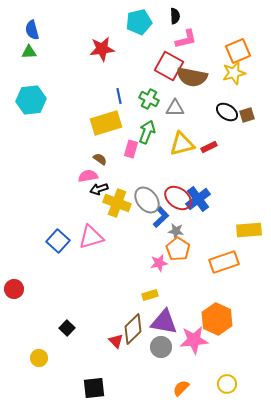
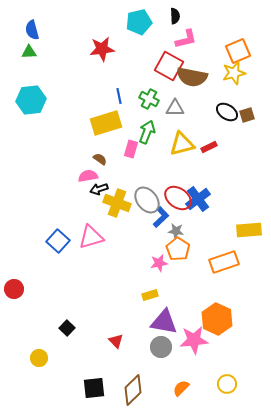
brown diamond at (133, 329): moved 61 px down
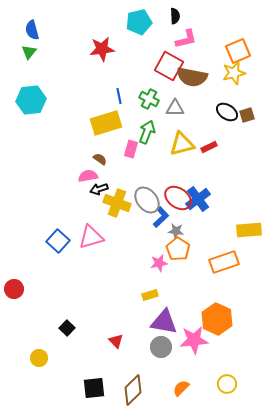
green triangle at (29, 52): rotated 49 degrees counterclockwise
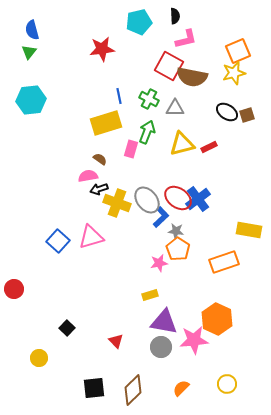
yellow rectangle at (249, 230): rotated 15 degrees clockwise
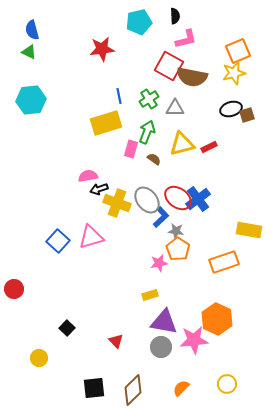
green triangle at (29, 52): rotated 42 degrees counterclockwise
green cross at (149, 99): rotated 30 degrees clockwise
black ellipse at (227, 112): moved 4 px right, 3 px up; rotated 50 degrees counterclockwise
brown semicircle at (100, 159): moved 54 px right
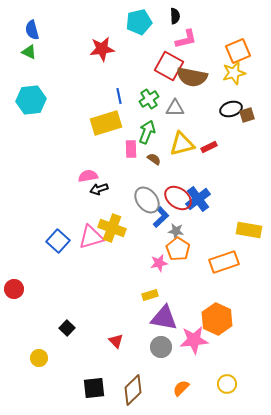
pink rectangle at (131, 149): rotated 18 degrees counterclockwise
yellow cross at (117, 203): moved 5 px left, 25 px down
purple triangle at (164, 322): moved 4 px up
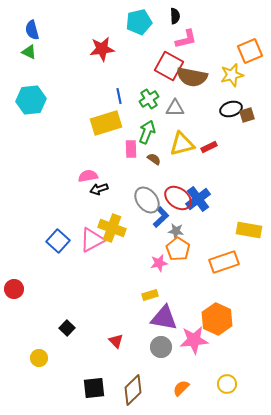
orange square at (238, 51): moved 12 px right
yellow star at (234, 73): moved 2 px left, 2 px down
pink triangle at (91, 237): moved 1 px right, 3 px down; rotated 12 degrees counterclockwise
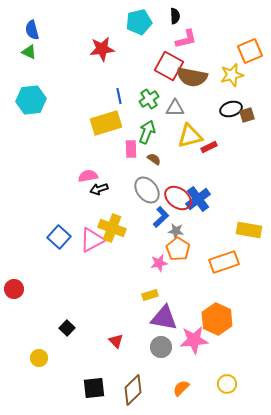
yellow triangle at (182, 144): moved 8 px right, 8 px up
gray ellipse at (147, 200): moved 10 px up
blue square at (58, 241): moved 1 px right, 4 px up
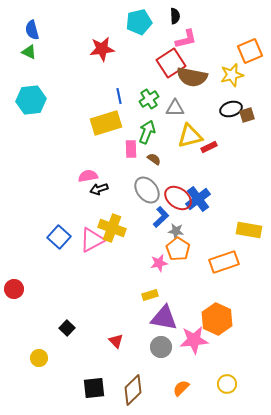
red square at (169, 66): moved 2 px right, 3 px up; rotated 28 degrees clockwise
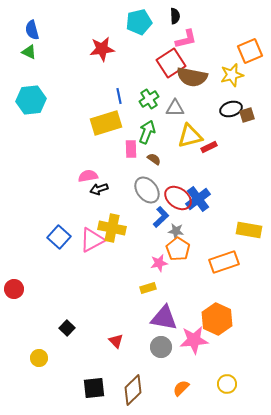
yellow cross at (112, 228): rotated 8 degrees counterclockwise
yellow rectangle at (150, 295): moved 2 px left, 7 px up
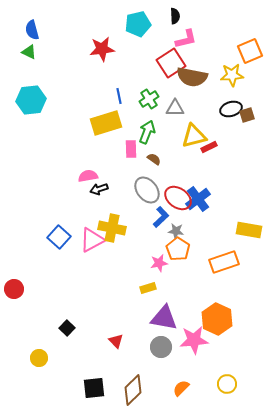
cyan pentagon at (139, 22): moved 1 px left, 2 px down
yellow star at (232, 75): rotated 10 degrees clockwise
yellow triangle at (190, 136): moved 4 px right
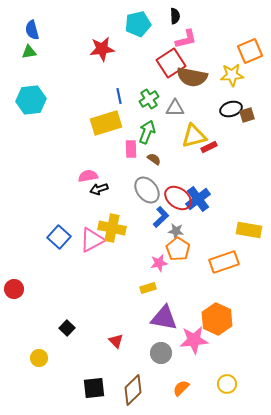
green triangle at (29, 52): rotated 35 degrees counterclockwise
gray circle at (161, 347): moved 6 px down
